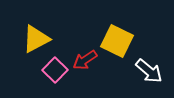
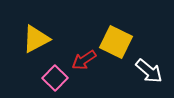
yellow square: moved 1 px left, 1 px down
red arrow: moved 1 px left
pink square: moved 8 px down
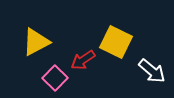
yellow triangle: moved 3 px down
red arrow: moved 1 px left
white arrow: moved 3 px right
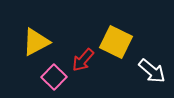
red arrow: rotated 15 degrees counterclockwise
pink square: moved 1 px left, 1 px up
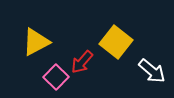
yellow square: rotated 12 degrees clockwise
red arrow: moved 1 px left, 2 px down
pink square: moved 2 px right
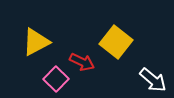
red arrow: rotated 105 degrees counterclockwise
white arrow: moved 1 px right, 9 px down
pink square: moved 2 px down
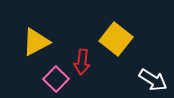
yellow square: moved 3 px up
red arrow: rotated 70 degrees clockwise
white arrow: rotated 8 degrees counterclockwise
